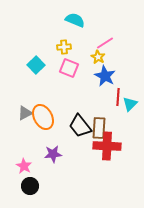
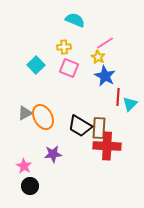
black trapezoid: rotated 20 degrees counterclockwise
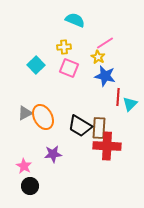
blue star: rotated 15 degrees counterclockwise
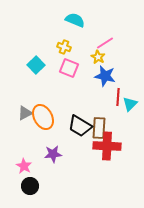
yellow cross: rotated 24 degrees clockwise
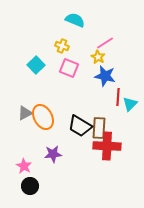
yellow cross: moved 2 px left, 1 px up
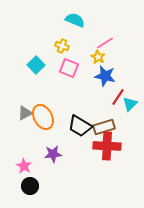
red line: rotated 30 degrees clockwise
brown rectangle: moved 5 px right, 1 px up; rotated 70 degrees clockwise
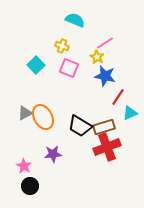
yellow star: moved 1 px left
cyan triangle: moved 9 px down; rotated 21 degrees clockwise
red cross: moved 1 px down; rotated 24 degrees counterclockwise
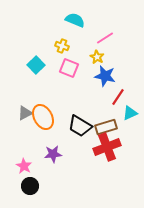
pink line: moved 5 px up
brown rectangle: moved 2 px right
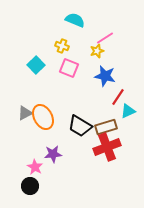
yellow star: moved 6 px up; rotated 24 degrees clockwise
cyan triangle: moved 2 px left, 2 px up
pink star: moved 11 px right, 1 px down
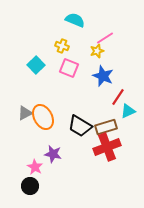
blue star: moved 2 px left; rotated 10 degrees clockwise
purple star: rotated 18 degrees clockwise
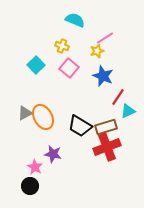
pink square: rotated 18 degrees clockwise
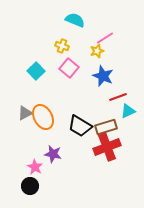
cyan square: moved 6 px down
red line: rotated 36 degrees clockwise
